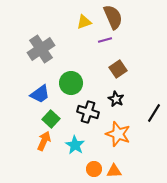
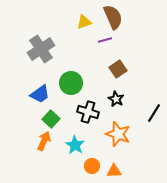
orange circle: moved 2 px left, 3 px up
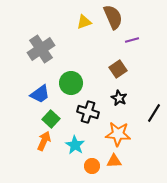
purple line: moved 27 px right
black star: moved 3 px right, 1 px up
orange star: rotated 15 degrees counterclockwise
orange triangle: moved 10 px up
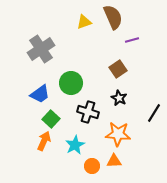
cyan star: rotated 12 degrees clockwise
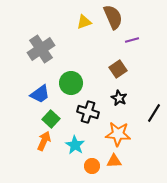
cyan star: rotated 12 degrees counterclockwise
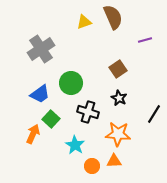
purple line: moved 13 px right
black line: moved 1 px down
orange arrow: moved 11 px left, 7 px up
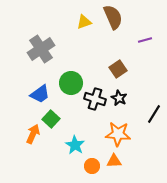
black cross: moved 7 px right, 13 px up
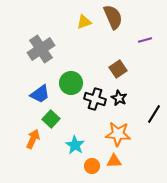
orange arrow: moved 5 px down
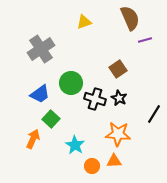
brown semicircle: moved 17 px right, 1 px down
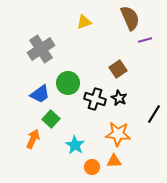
green circle: moved 3 px left
orange circle: moved 1 px down
